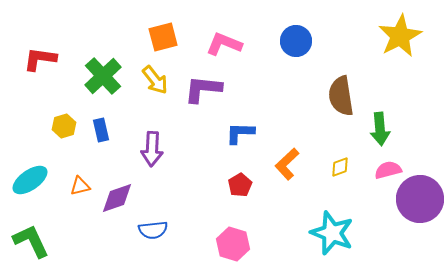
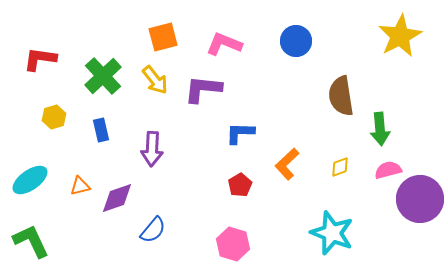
yellow hexagon: moved 10 px left, 9 px up
blue semicircle: rotated 44 degrees counterclockwise
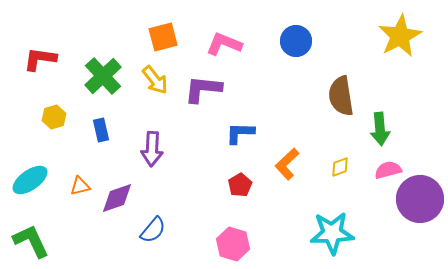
cyan star: rotated 24 degrees counterclockwise
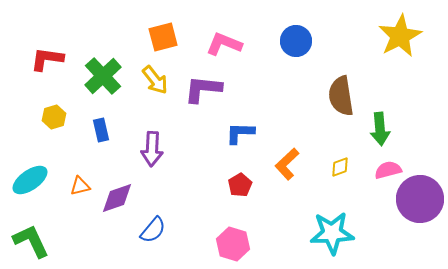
red L-shape: moved 7 px right
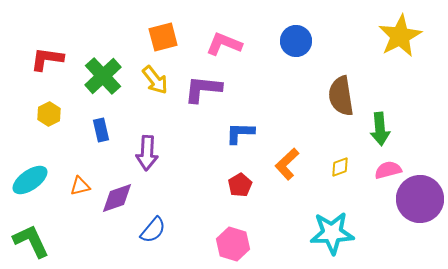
yellow hexagon: moved 5 px left, 3 px up; rotated 10 degrees counterclockwise
purple arrow: moved 5 px left, 4 px down
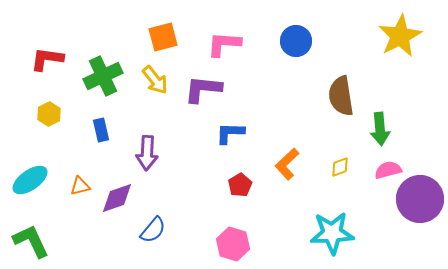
pink L-shape: rotated 18 degrees counterclockwise
green cross: rotated 18 degrees clockwise
blue L-shape: moved 10 px left
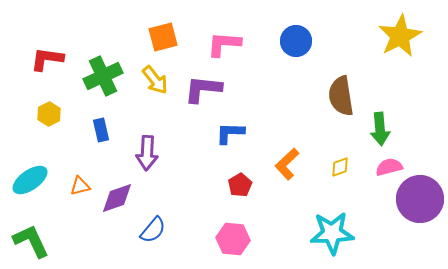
pink semicircle: moved 1 px right, 3 px up
pink hexagon: moved 5 px up; rotated 12 degrees counterclockwise
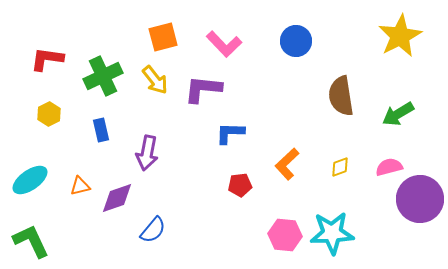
pink L-shape: rotated 138 degrees counterclockwise
green arrow: moved 18 px right, 15 px up; rotated 64 degrees clockwise
purple arrow: rotated 8 degrees clockwise
red pentagon: rotated 25 degrees clockwise
pink hexagon: moved 52 px right, 4 px up
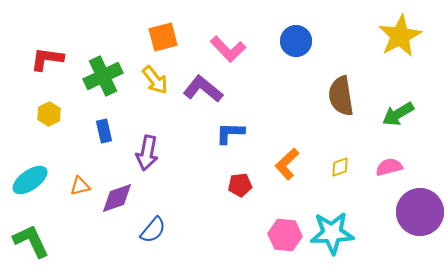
pink L-shape: moved 4 px right, 5 px down
purple L-shape: rotated 33 degrees clockwise
blue rectangle: moved 3 px right, 1 px down
purple circle: moved 13 px down
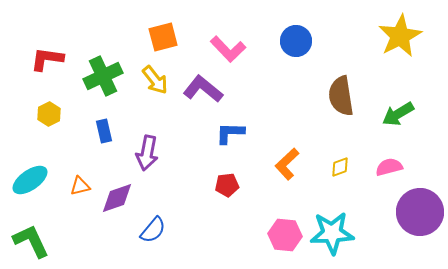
red pentagon: moved 13 px left
